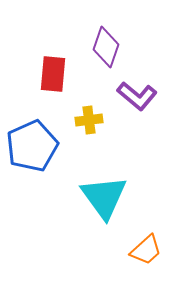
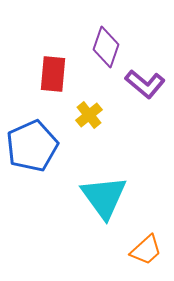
purple L-shape: moved 8 px right, 12 px up
yellow cross: moved 5 px up; rotated 32 degrees counterclockwise
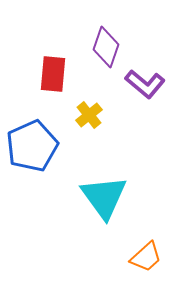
orange trapezoid: moved 7 px down
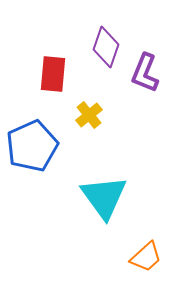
purple L-shape: moved 11 px up; rotated 72 degrees clockwise
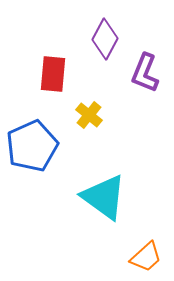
purple diamond: moved 1 px left, 8 px up; rotated 9 degrees clockwise
yellow cross: rotated 12 degrees counterclockwise
cyan triangle: rotated 18 degrees counterclockwise
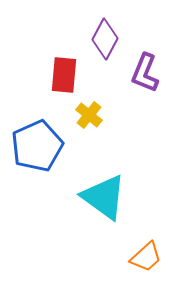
red rectangle: moved 11 px right, 1 px down
blue pentagon: moved 5 px right
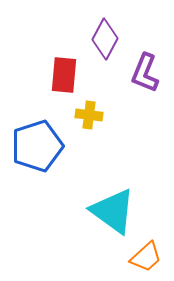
yellow cross: rotated 32 degrees counterclockwise
blue pentagon: rotated 6 degrees clockwise
cyan triangle: moved 9 px right, 14 px down
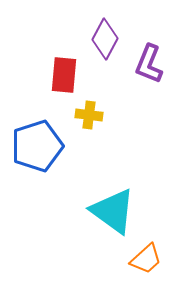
purple L-shape: moved 4 px right, 9 px up
orange trapezoid: moved 2 px down
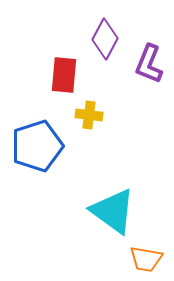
orange trapezoid: rotated 52 degrees clockwise
